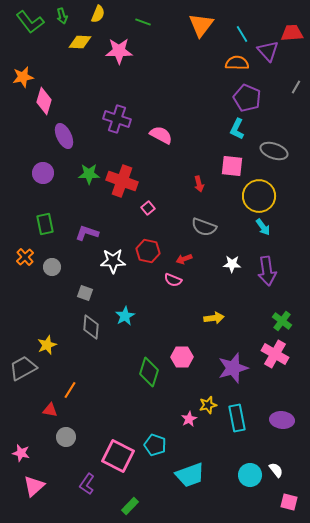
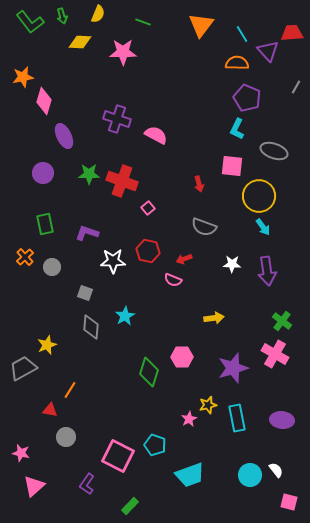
pink star at (119, 51): moved 4 px right, 1 px down
pink semicircle at (161, 135): moved 5 px left
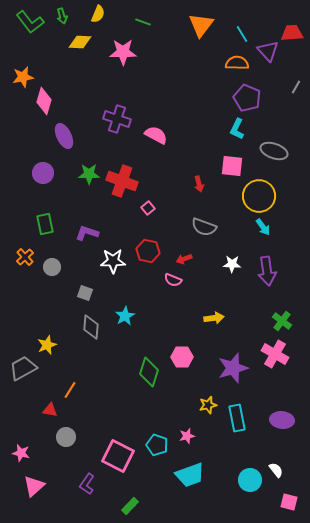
pink star at (189, 419): moved 2 px left, 17 px down; rotated 14 degrees clockwise
cyan pentagon at (155, 445): moved 2 px right
cyan circle at (250, 475): moved 5 px down
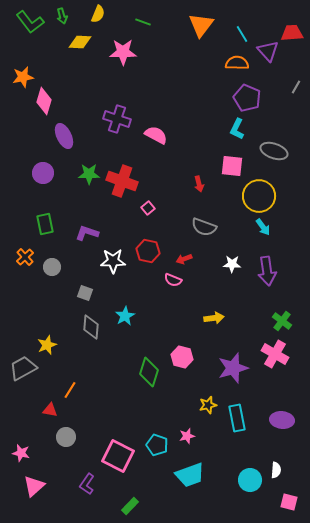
pink hexagon at (182, 357): rotated 15 degrees clockwise
white semicircle at (276, 470): rotated 42 degrees clockwise
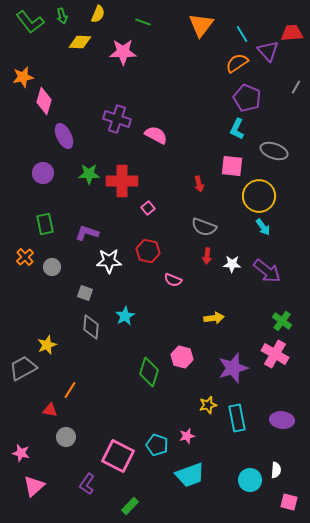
orange semicircle at (237, 63): rotated 35 degrees counterclockwise
red cross at (122, 181): rotated 20 degrees counterclockwise
red arrow at (184, 259): moved 23 px right, 3 px up; rotated 63 degrees counterclockwise
white star at (113, 261): moved 4 px left
purple arrow at (267, 271): rotated 44 degrees counterclockwise
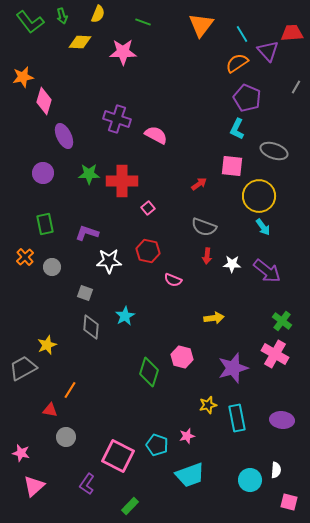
red arrow at (199, 184): rotated 112 degrees counterclockwise
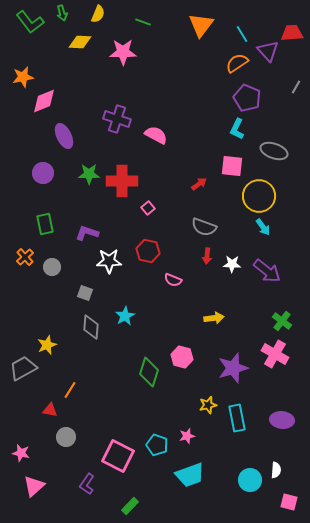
green arrow at (62, 16): moved 3 px up
pink diamond at (44, 101): rotated 52 degrees clockwise
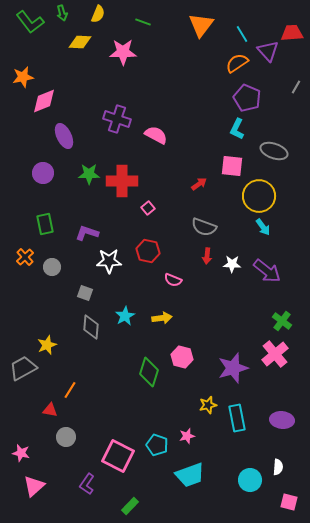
yellow arrow at (214, 318): moved 52 px left
pink cross at (275, 354): rotated 20 degrees clockwise
white semicircle at (276, 470): moved 2 px right, 3 px up
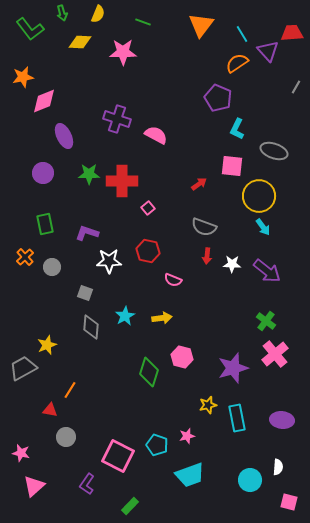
green L-shape at (30, 22): moved 7 px down
purple pentagon at (247, 98): moved 29 px left
green cross at (282, 321): moved 16 px left
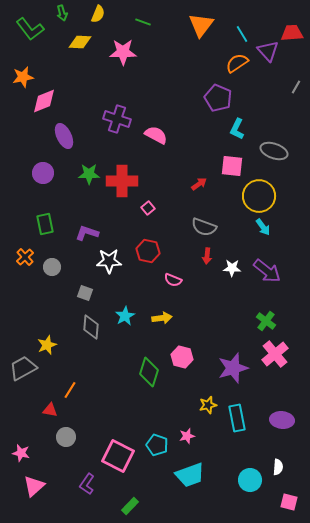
white star at (232, 264): moved 4 px down
